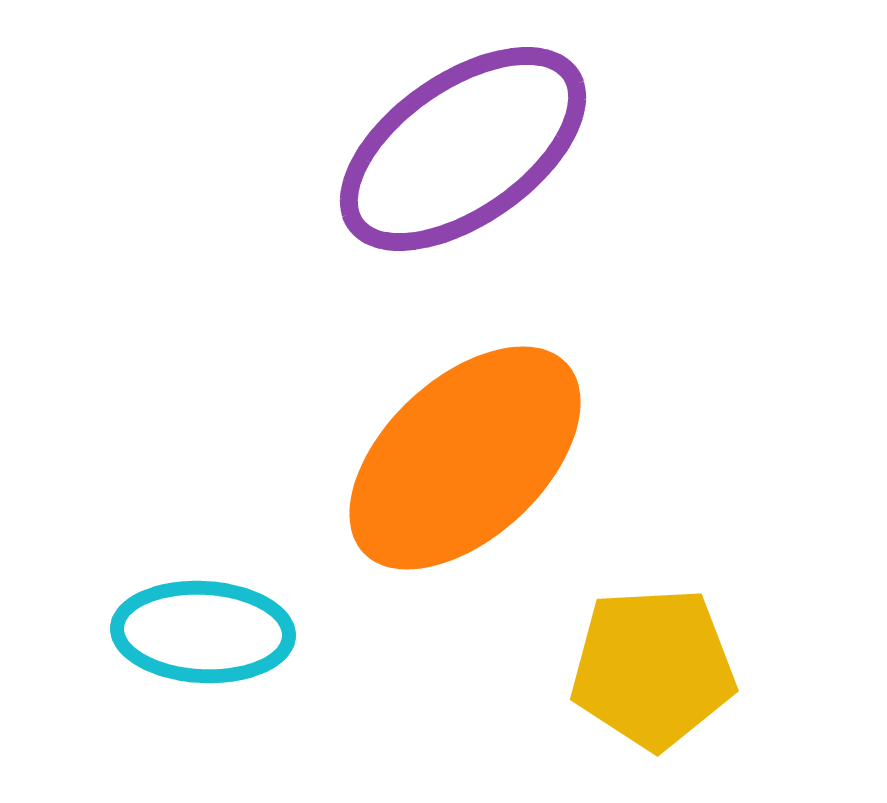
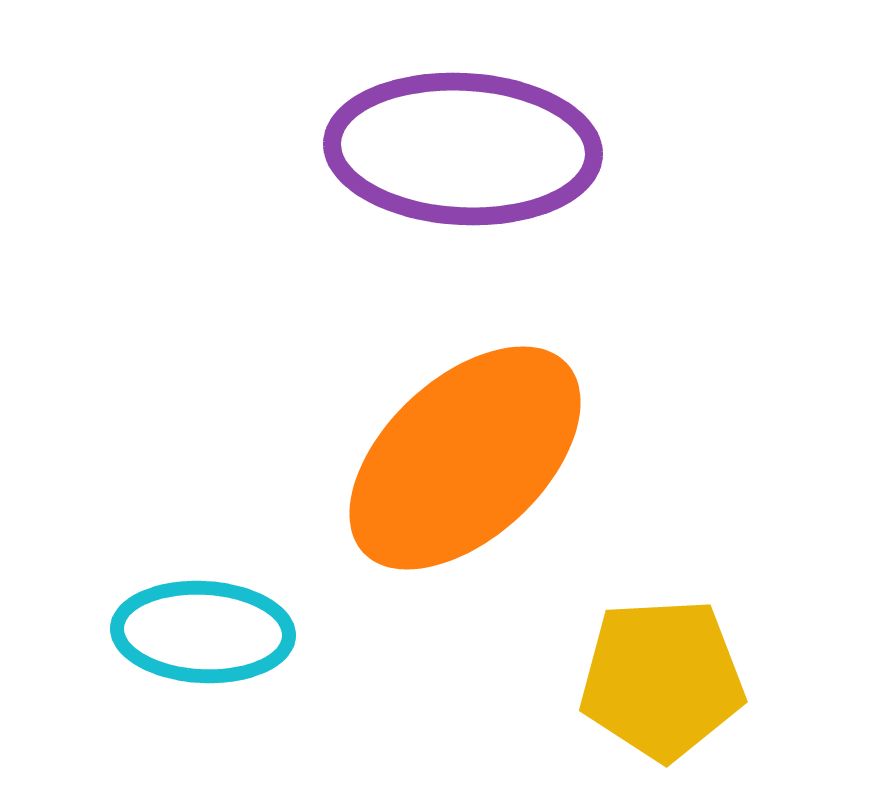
purple ellipse: rotated 38 degrees clockwise
yellow pentagon: moved 9 px right, 11 px down
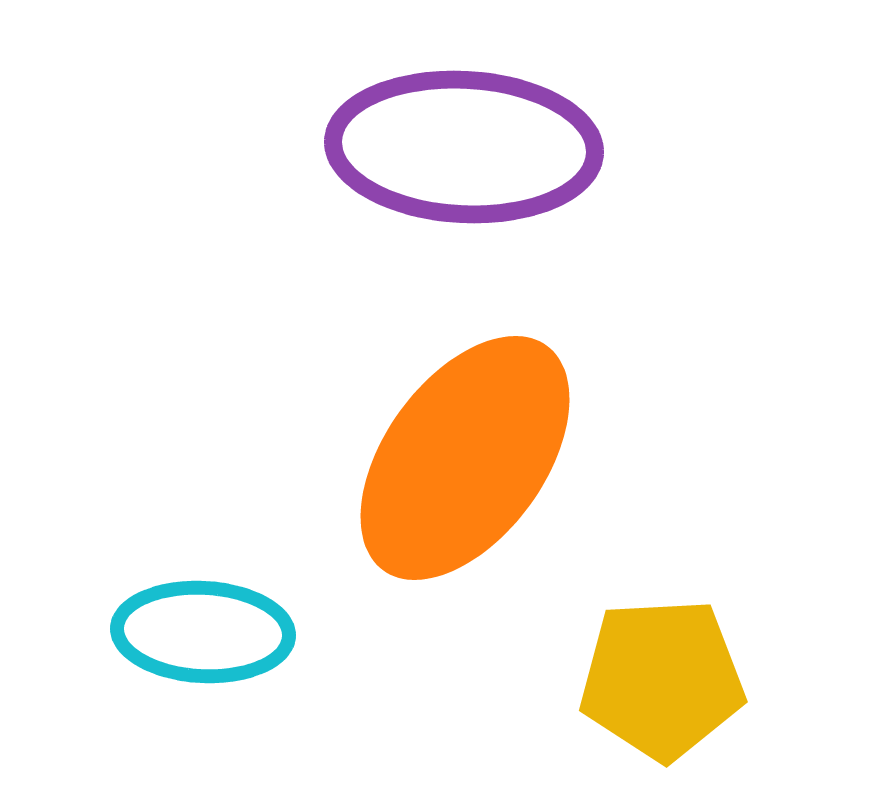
purple ellipse: moved 1 px right, 2 px up
orange ellipse: rotated 11 degrees counterclockwise
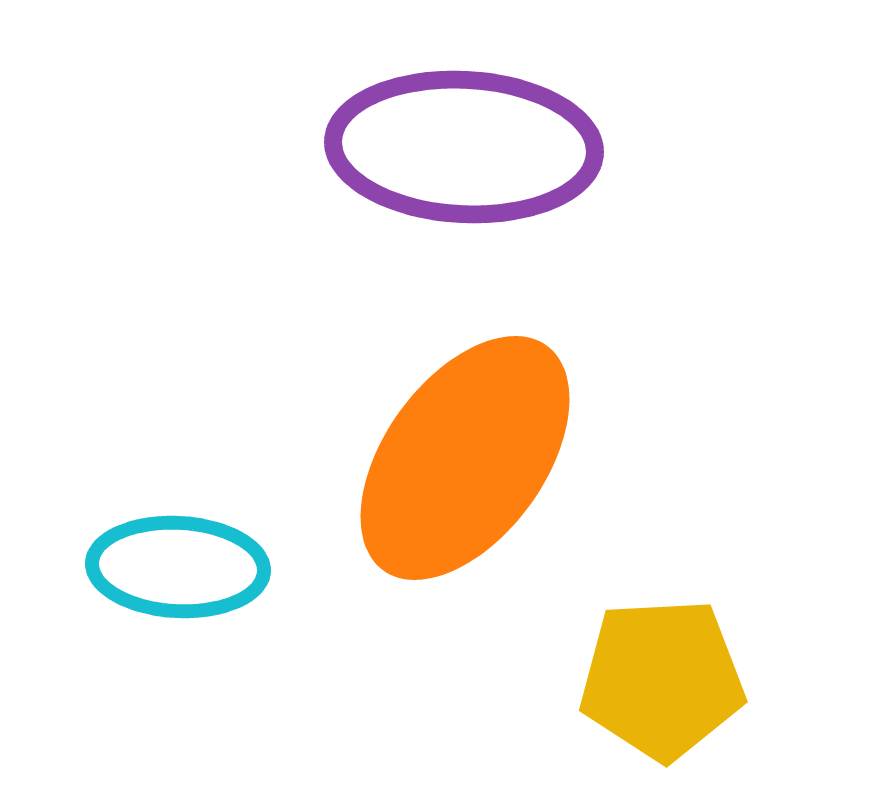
cyan ellipse: moved 25 px left, 65 px up
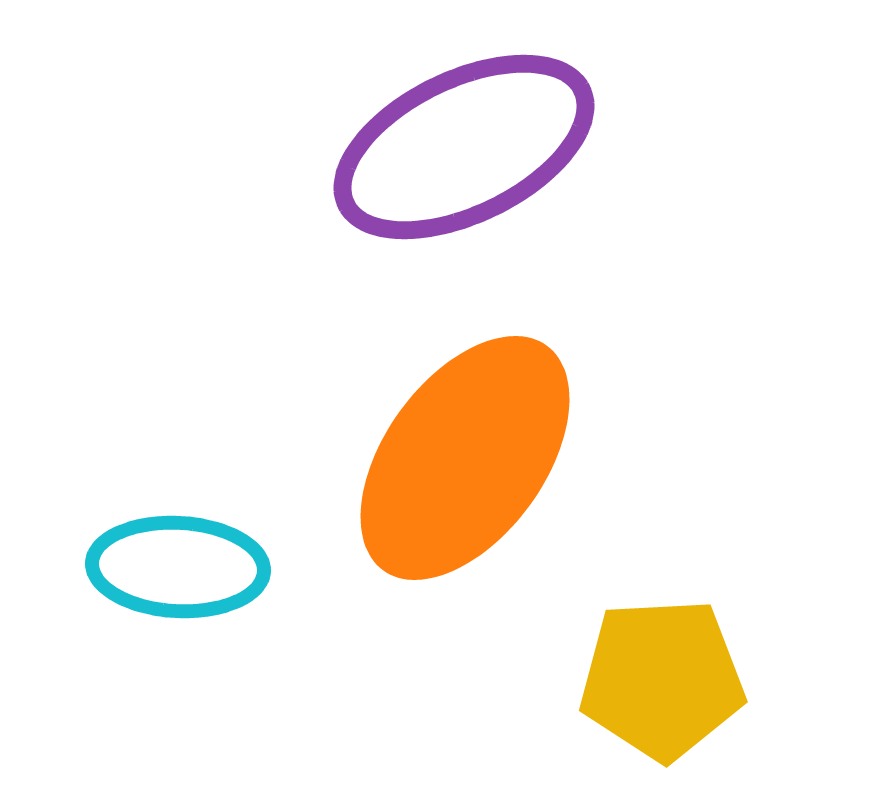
purple ellipse: rotated 29 degrees counterclockwise
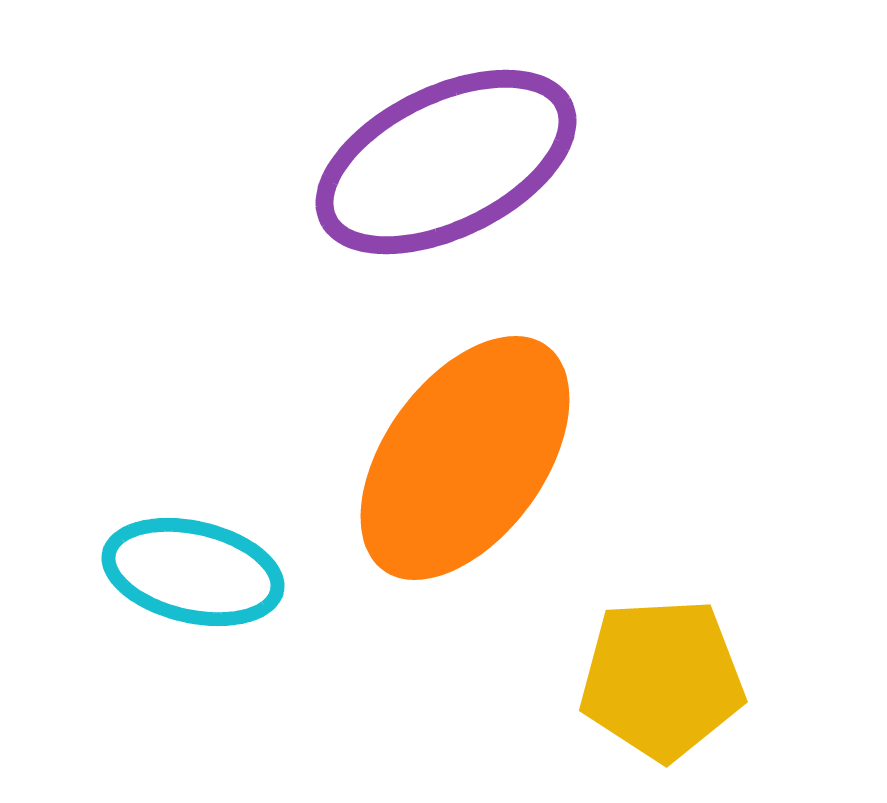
purple ellipse: moved 18 px left, 15 px down
cyan ellipse: moved 15 px right, 5 px down; rotated 10 degrees clockwise
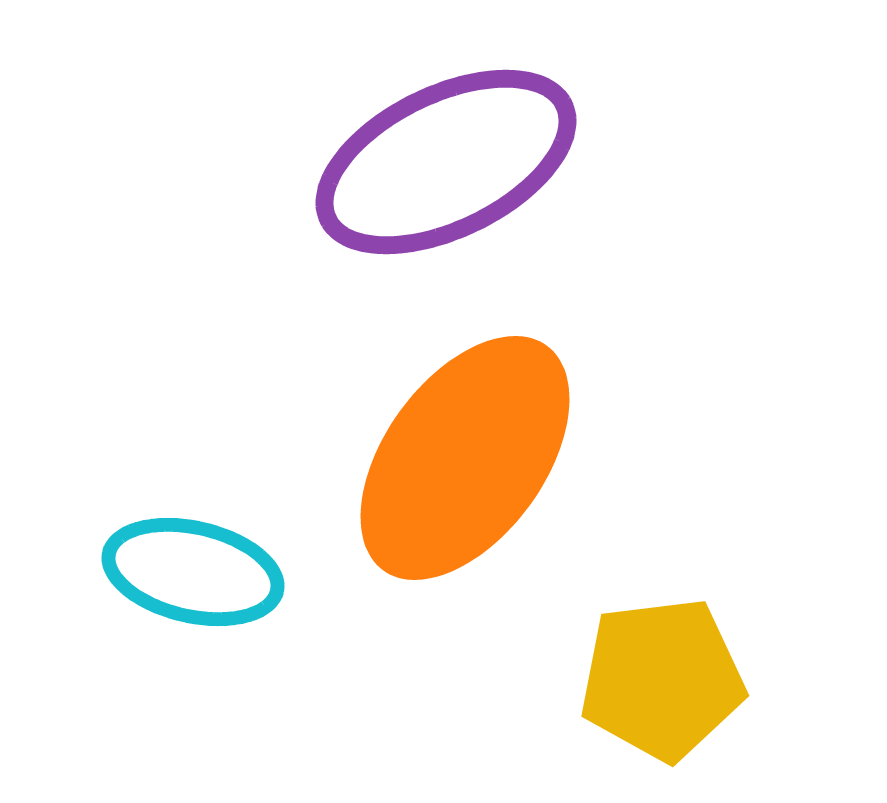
yellow pentagon: rotated 4 degrees counterclockwise
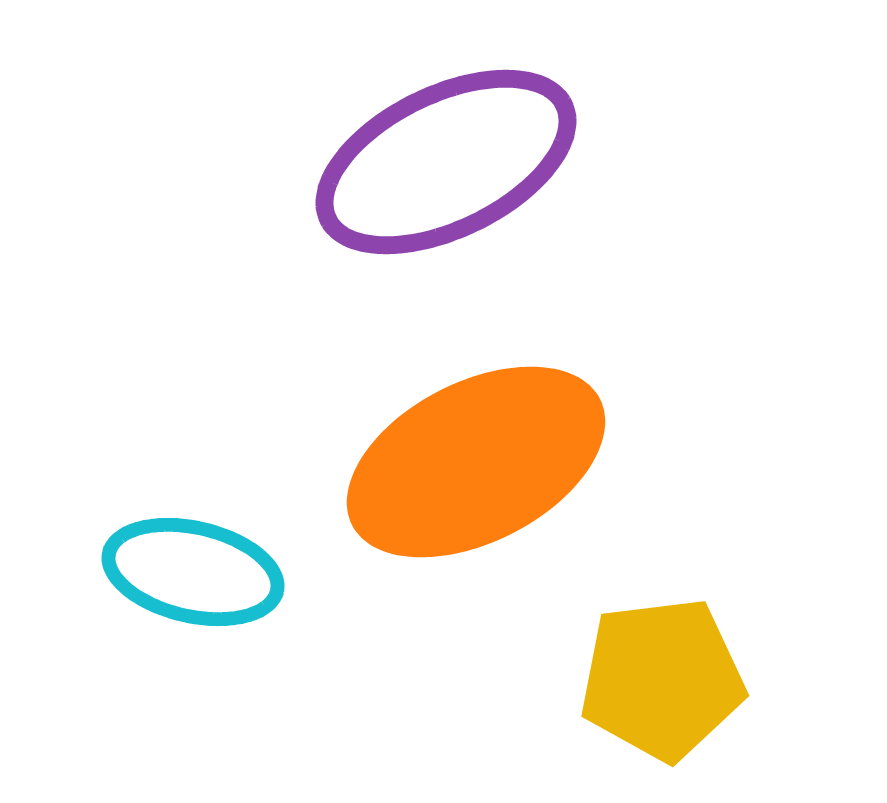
orange ellipse: moved 11 px right, 4 px down; rotated 27 degrees clockwise
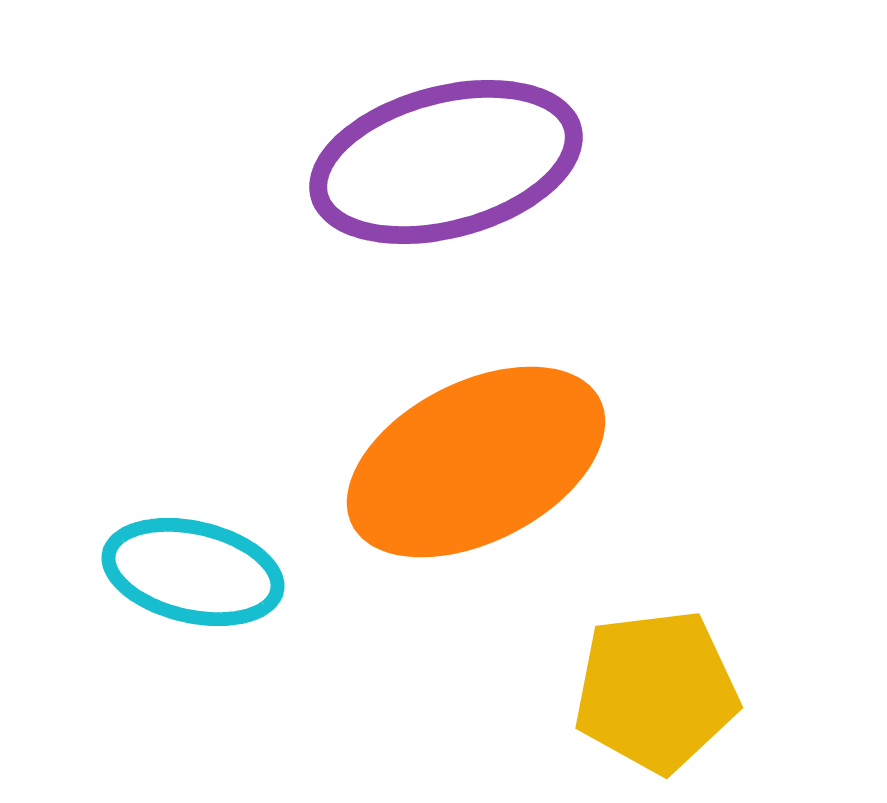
purple ellipse: rotated 11 degrees clockwise
yellow pentagon: moved 6 px left, 12 px down
